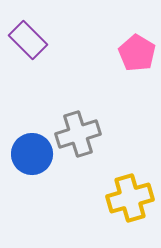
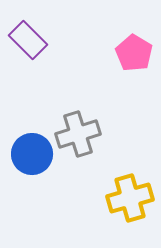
pink pentagon: moved 3 px left
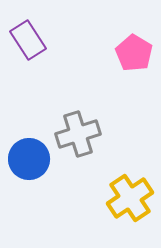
purple rectangle: rotated 12 degrees clockwise
blue circle: moved 3 px left, 5 px down
yellow cross: rotated 18 degrees counterclockwise
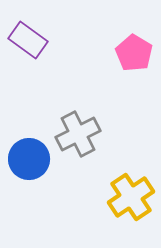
purple rectangle: rotated 21 degrees counterclockwise
gray cross: rotated 9 degrees counterclockwise
yellow cross: moved 1 px right, 1 px up
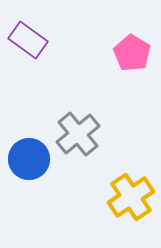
pink pentagon: moved 2 px left
gray cross: rotated 12 degrees counterclockwise
